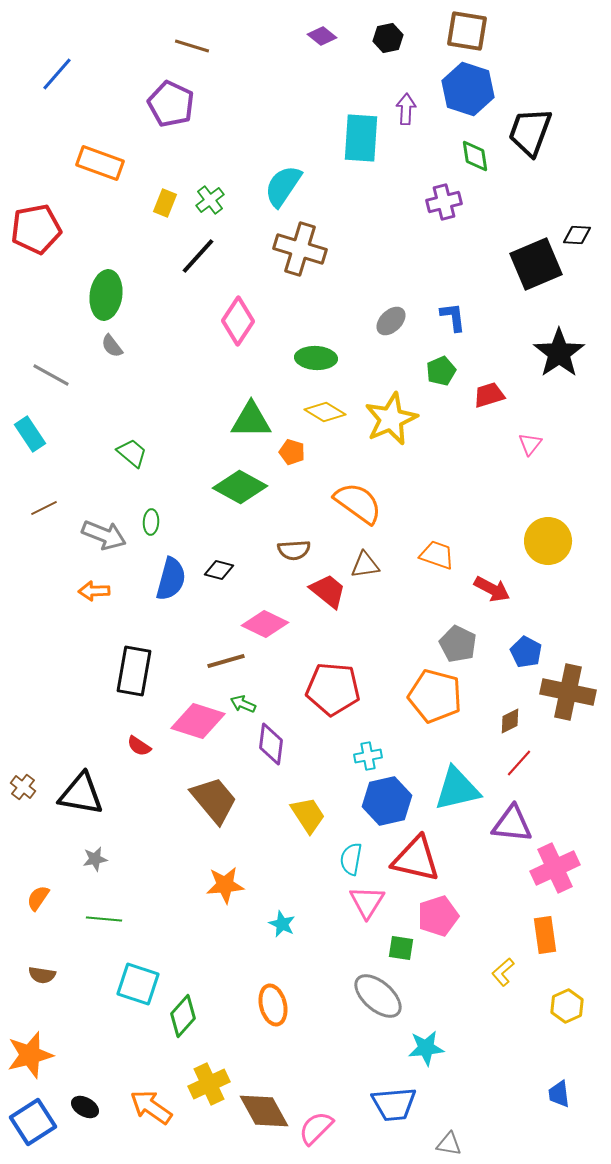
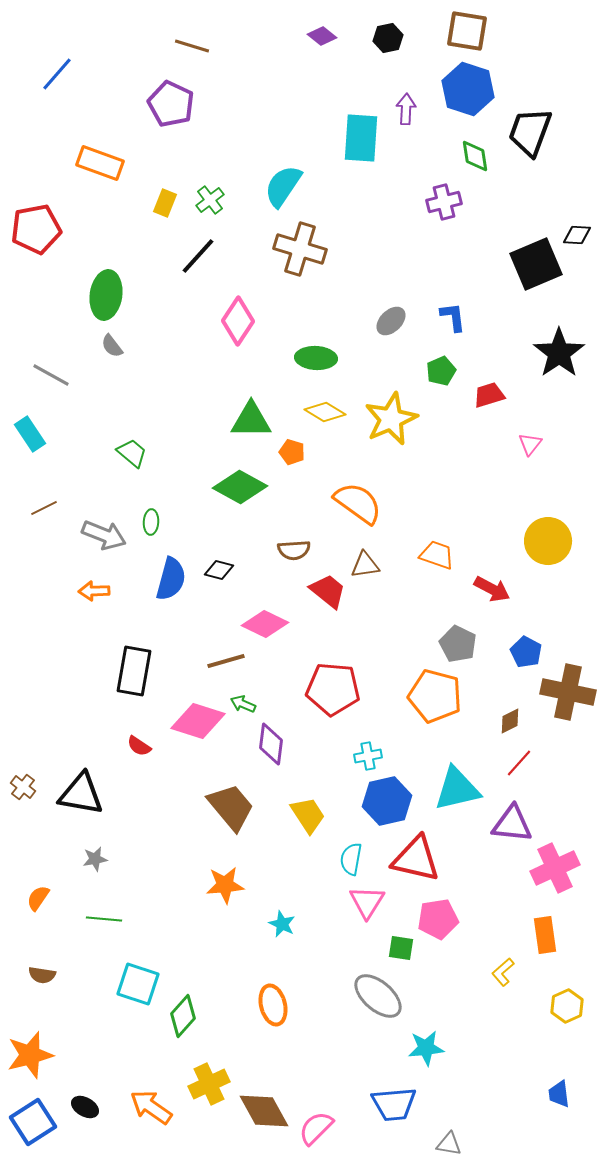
brown trapezoid at (214, 800): moved 17 px right, 7 px down
pink pentagon at (438, 916): moved 3 px down; rotated 9 degrees clockwise
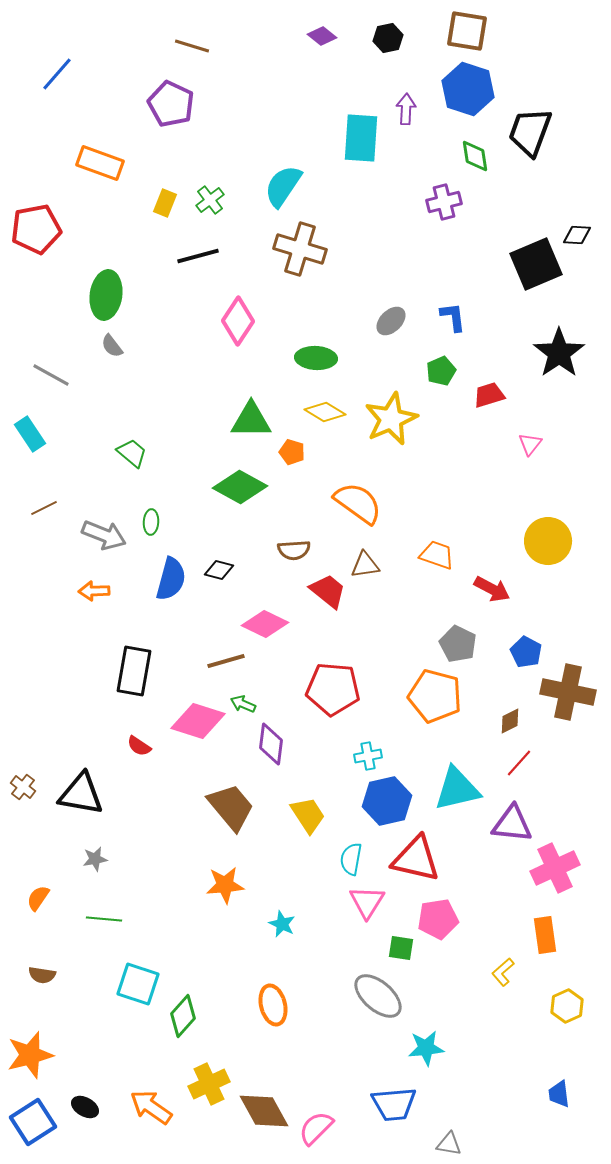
black line at (198, 256): rotated 33 degrees clockwise
